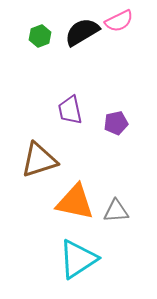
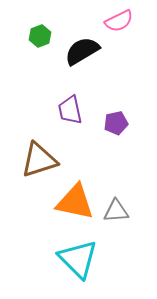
black semicircle: moved 19 px down
cyan triangle: rotated 42 degrees counterclockwise
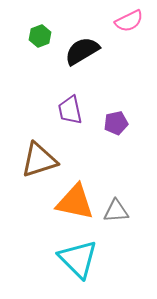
pink semicircle: moved 10 px right
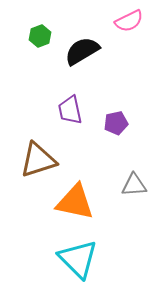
brown triangle: moved 1 px left
gray triangle: moved 18 px right, 26 px up
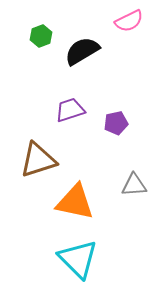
green hexagon: moved 1 px right
purple trapezoid: rotated 84 degrees clockwise
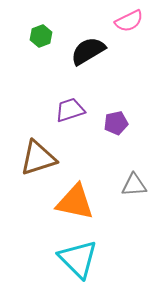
black semicircle: moved 6 px right
brown triangle: moved 2 px up
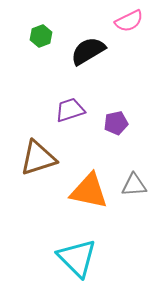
orange triangle: moved 14 px right, 11 px up
cyan triangle: moved 1 px left, 1 px up
